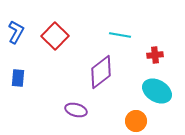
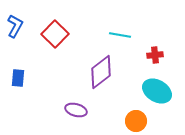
blue L-shape: moved 1 px left, 6 px up
red square: moved 2 px up
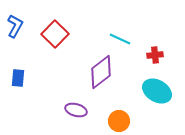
cyan line: moved 4 px down; rotated 15 degrees clockwise
orange circle: moved 17 px left
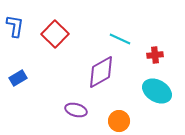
blue L-shape: rotated 20 degrees counterclockwise
purple diamond: rotated 8 degrees clockwise
blue rectangle: rotated 54 degrees clockwise
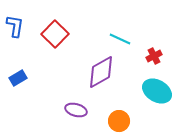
red cross: moved 1 px left, 1 px down; rotated 21 degrees counterclockwise
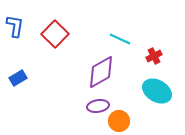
purple ellipse: moved 22 px right, 4 px up; rotated 25 degrees counterclockwise
